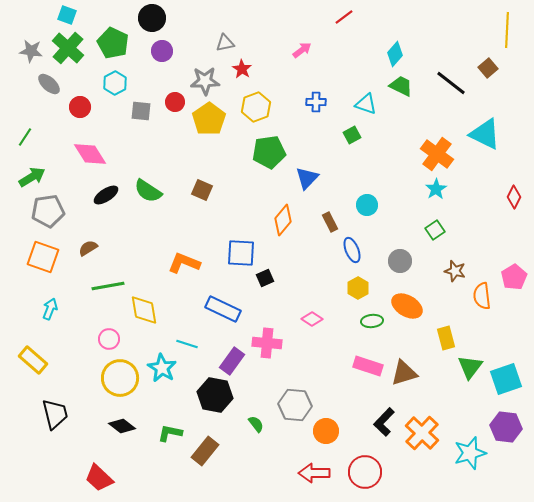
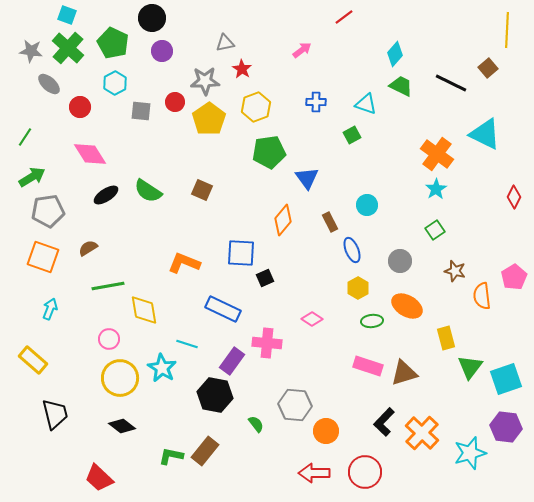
black line at (451, 83): rotated 12 degrees counterclockwise
blue triangle at (307, 178): rotated 20 degrees counterclockwise
green L-shape at (170, 433): moved 1 px right, 23 px down
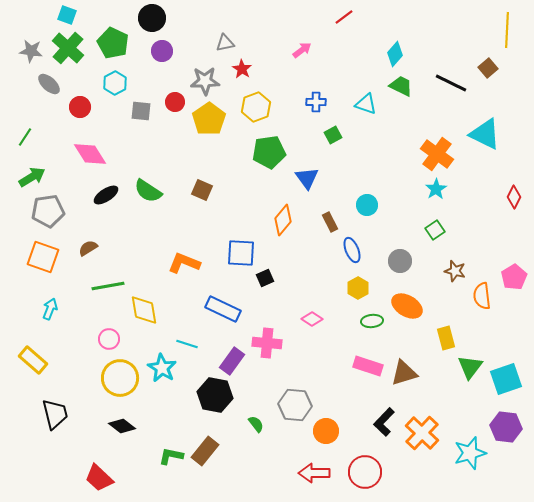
green square at (352, 135): moved 19 px left
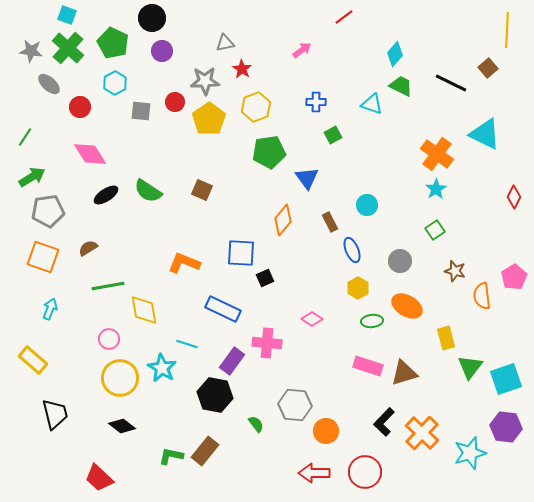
cyan triangle at (366, 104): moved 6 px right
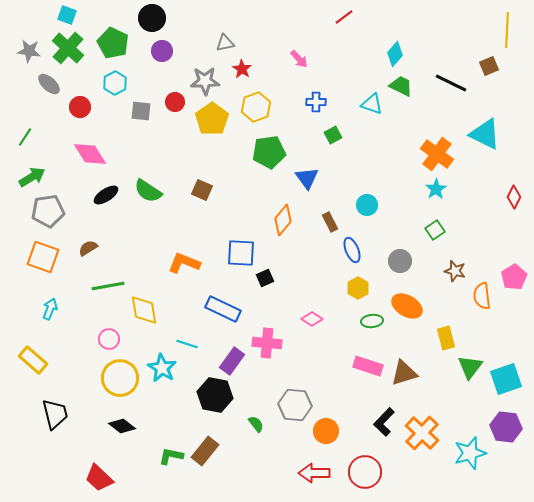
pink arrow at (302, 50): moved 3 px left, 9 px down; rotated 84 degrees clockwise
gray star at (31, 51): moved 2 px left
brown square at (488, 68): moved 1 px right, 2 px up; rotated 18 degrees clockwise
yellow pentagon at (209, 119): moved 3 px right
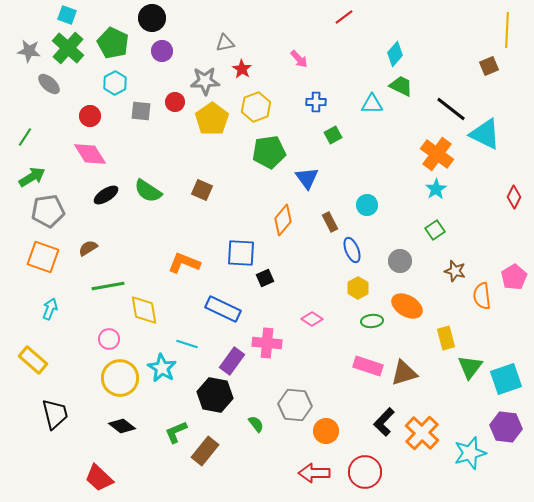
black line at (451, 83): moved 26 px down; rotated 12 degrees clockwise
cyan triangle at (372, 104): rotated 20 degrees counterclockwise
red circle at (80, 107): moved 10 px right, 9 px down
green L-shape at (171, 456): moved 5 px right, 24 px up; rotated 35 degrees counterclockwise
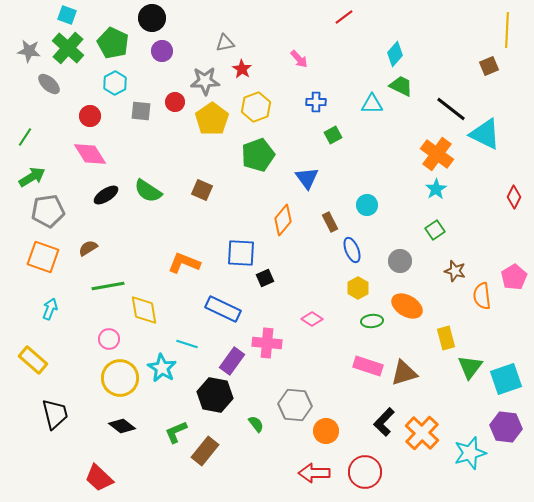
green pentagon at (269, 152): moved 11 px left, 3 px down; rotated 12 degrees counterclockwise
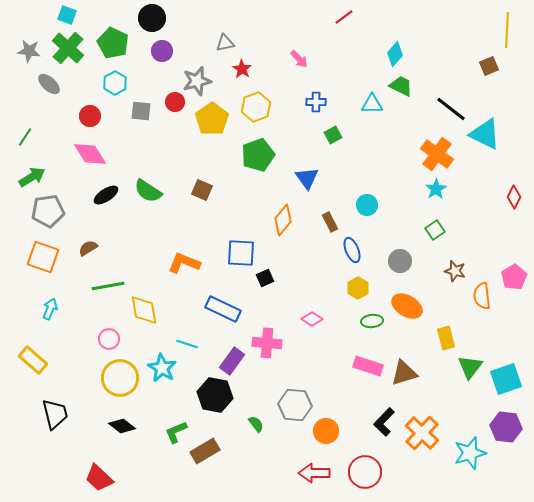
gray star at (205, 81): moved 8 px left; rotated 12 degrees counterclockwise
brown rectangle at (205, 451): rotated 20 degrees clockwise
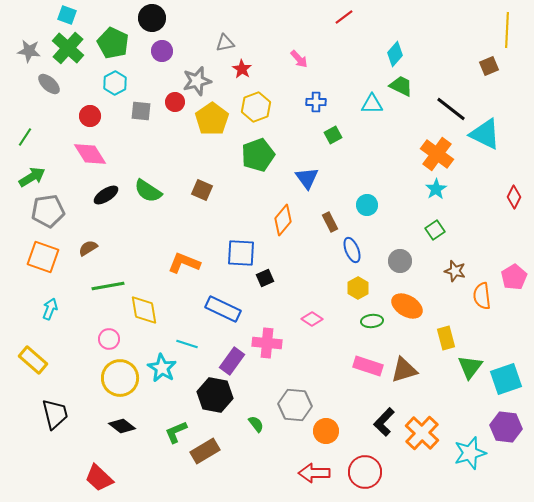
brown triangle at (404, 373): moved 3 px up
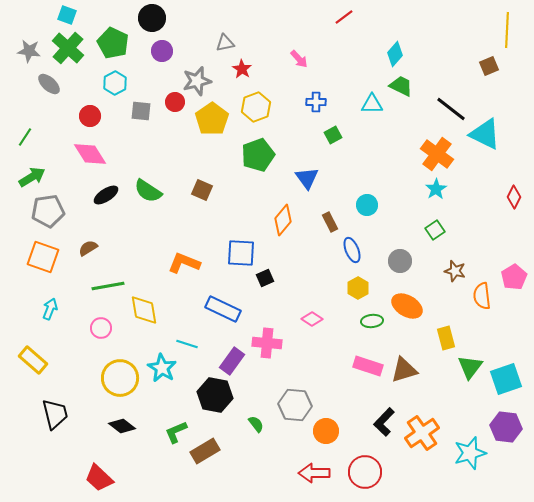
pink circle at (109, 339): moved 8 px left, 11 px up
orange cross at (422, 433): rotated 12 degrees clockwise
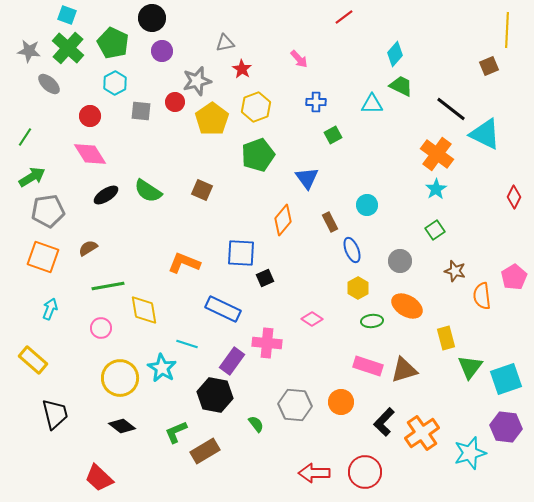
orange circle at (326, 431): moved 15 px right, 29 px up
